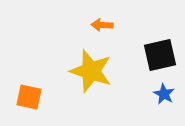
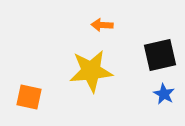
yellow star: rotated 24 degrees counterclockwise
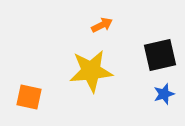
orange arrow: rotated 150 degrees clockwise
blue star: rotated 25 degrees clockwise
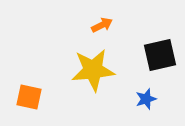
yellow star: moved 2 px right, 1 px up
blue star: moved 18 px left, 5 px down
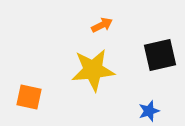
blue star: moved 3 px right, 12 px down
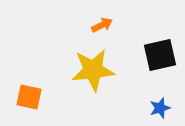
blue star: moved 11 px right, 3 px up
